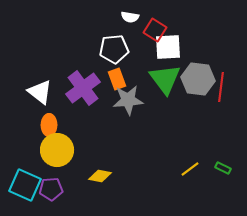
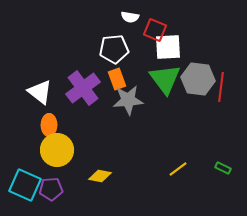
red square: rotated 10 degrees counterclockwise
yellow line: moved 12 px left
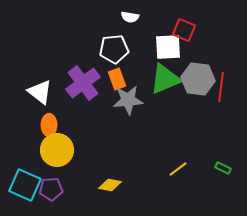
red square: moved 29 px right
green triangle: rotated 44 degrees clockwise
purple cross: moved 5 px up
yellow diamond: moved 10 px right, 9 px down
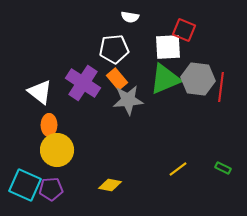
orange rectangle: rotated 20 degrees counterclockwise
purple cross: rotated 20 degrees counterclockwise
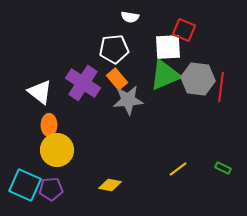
green triangle: moved 4 px up
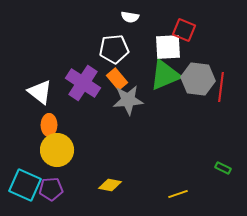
yellow line: moved 25 px down; rotated 18 degrees clockwise
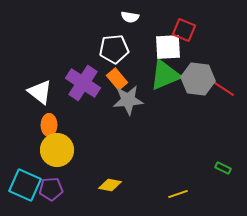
red line: rotated 64 degrees counterclockwise
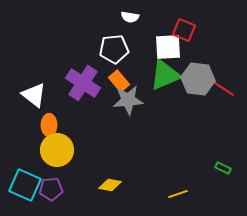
orange rectangle: moved 2 px right, 2 px down
white triangle: moved 6 px left, 3 px down
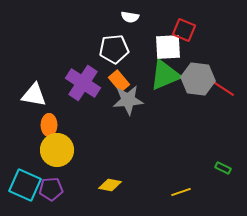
white triangle: rotated 28 degrees counterclockwise
yellow line: moved 3 px right, 2 px up
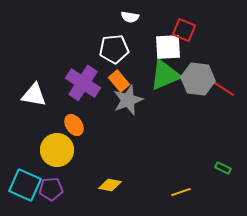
gray star: rotated 16 degrees counterclockwise
orange ellipse: moved 25 px right; rotated 35 degrees counterclockwise
